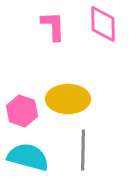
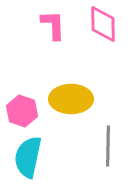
pink L-shape: moved 1 px up
yellow ellipse: moved 3 px right
gray line: moved 25 px right, 4 px up
cyan semicircle: rotated 93 degrees counterclockwise
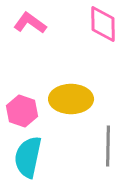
pink L-shape: moved 23 px left, 2 px up; rotated 52 degrees counterclockwise
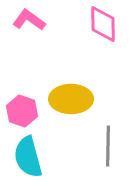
pink L-shape: moved 1 px left, 3 px up
cyan semicircle: rotated 27 degrees counterclockwise
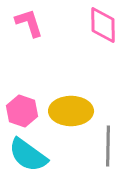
pink L-shape: moved 3 px down; rotated 36 degrees clockwise
pink diamond: moved 1 px down
yellow ellipse: moved 12 px down
cyan semicircle: moved 2 px up; rotated 39 degrees counterclockwise
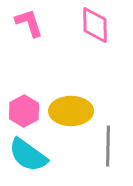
pink diamond: moved 8 px left
pink hexagon: moved 2 px right; rotated 12 degrees clockwise
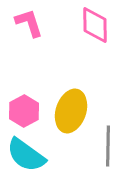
yellow ellipse: rotated 72 degrees counterclockwise
cyan semicircle: moved 2 px left
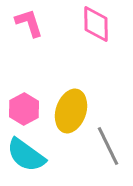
pink diamond: moved 1 px right, 1 px up
pink hexagon: moved 2 px up
gray line: rotated 27 degrees counterclockwise
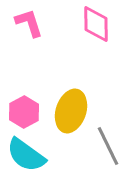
pink hexagon: moved 3 px down
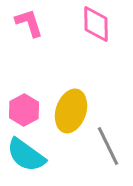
pink hexagon: moved 2 px up
